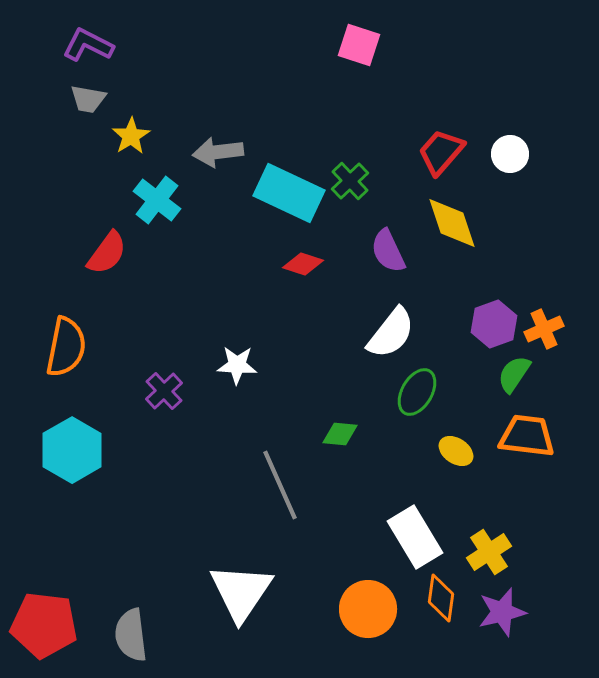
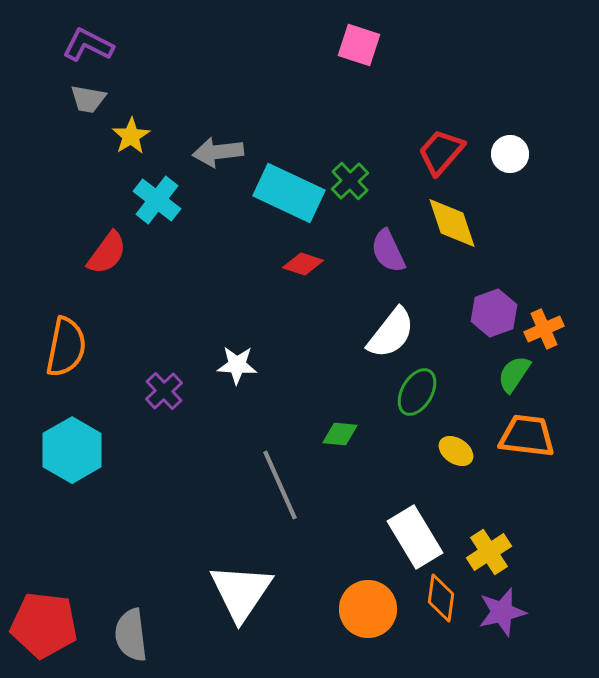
purple hexagon: moved 11 px up
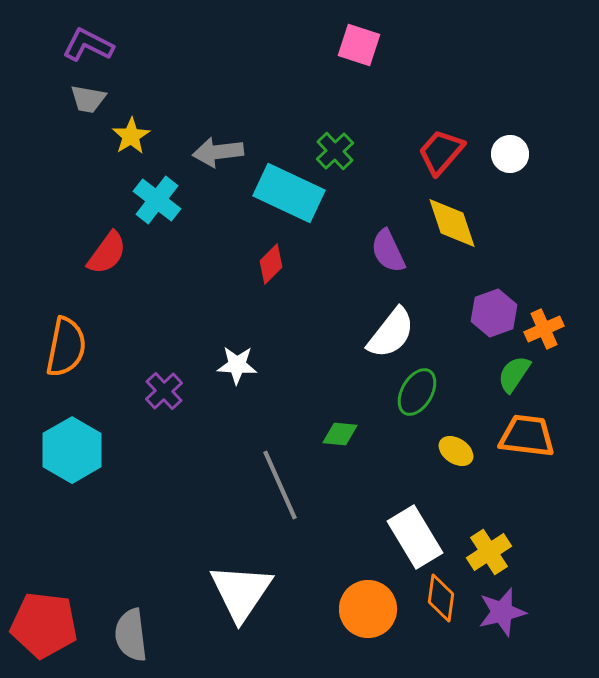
green cross: moved 15 px left, 30 px up
red diamond: moved 32 px left; rotated 63 degrees counterclockwise
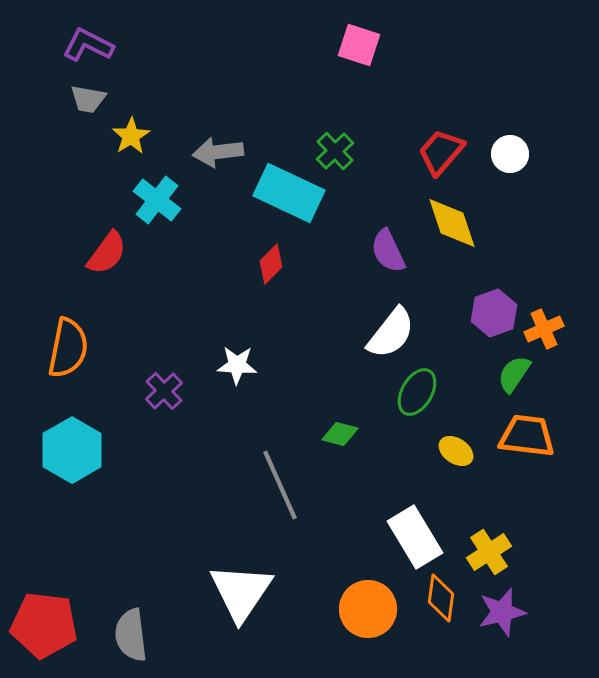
orange semicircle: moved 2 px right, 1 px down
green diamond: rotated 9 degrees clockwise
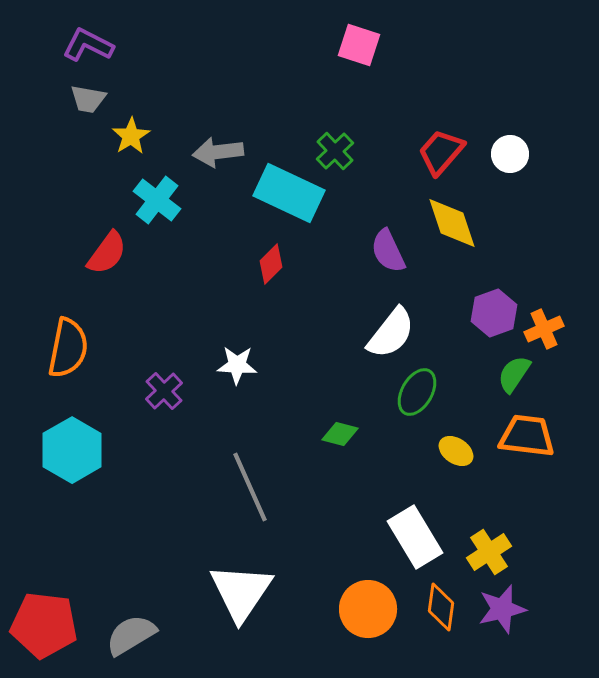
gray line: moved 30 px left, 2 px down
orange diamond: moved 9 px down
purple star: moved 3 px up
gray semicircle: rotated 66 degrees clockwise
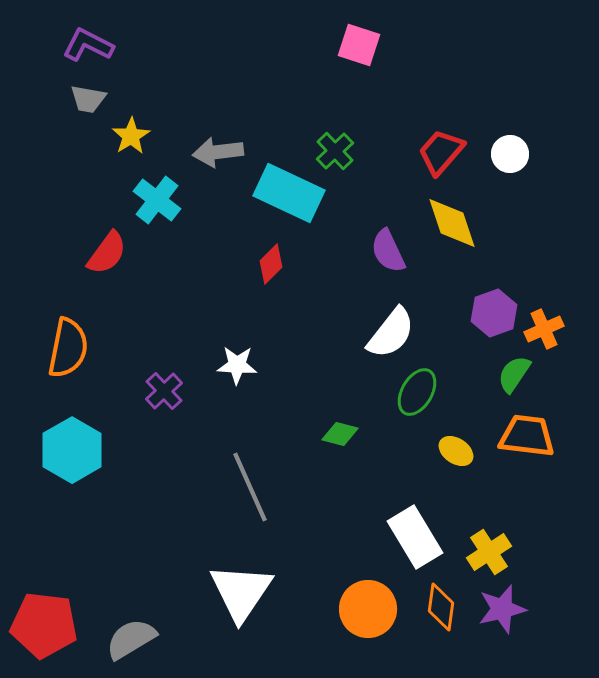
gray semicircle: moved 4 px down
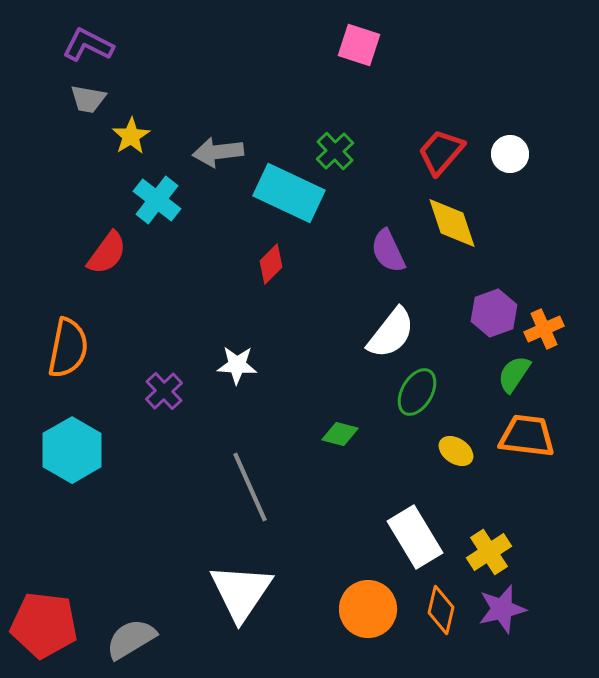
orange diamond: moved 3 px down; rotated 6 degrees clockwise
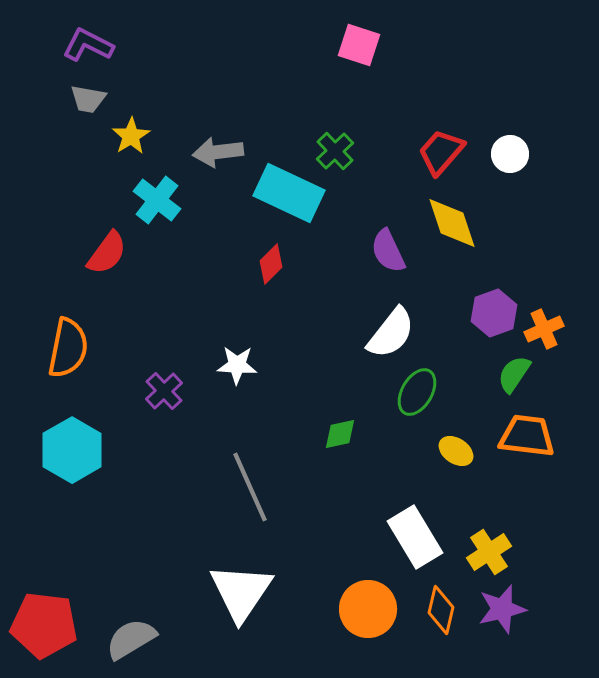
green diamond: rotated 27 degrees counterclockwise
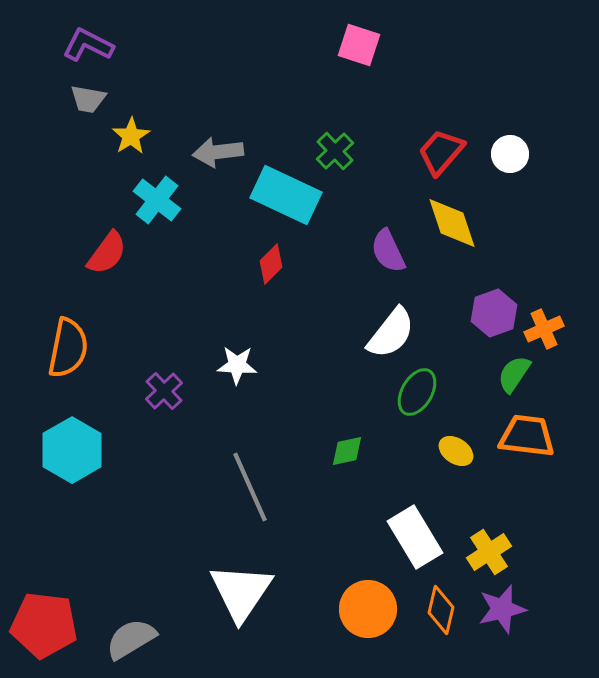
cyan rectangle: moved 3 px left, 2 px down
green diamond: moved 7 px right, 17 px down
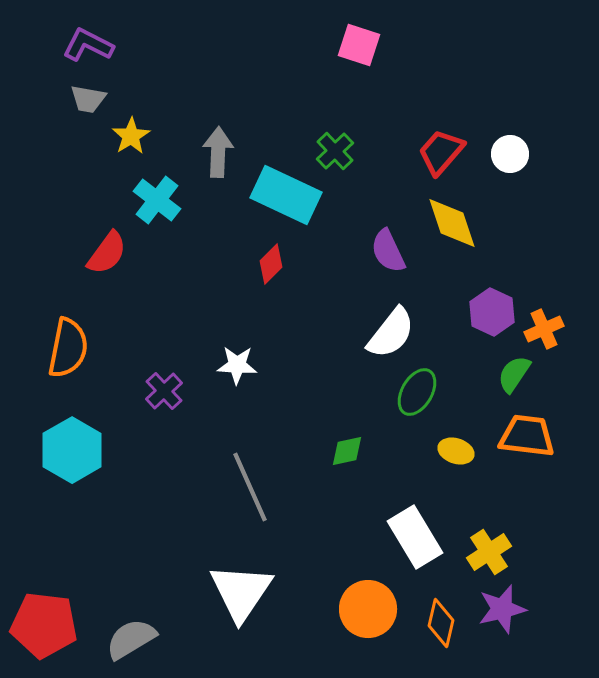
gray arrow: rotated 99 degrees clockwise
purple hexagon: moved 2 px left, 1 px up; rotated 15 degrees counterclockwise
yellow ellipse: rotated 16 degrees counterclockwise
orange diamond: moved 13 px down
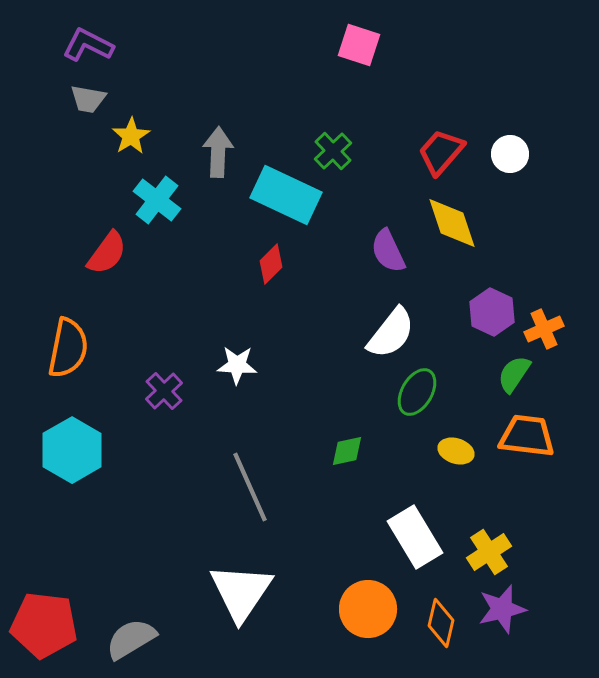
green cross: moved 2 px left
